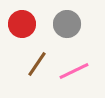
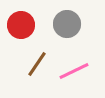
red circle: moved 1 px left, 1 px down
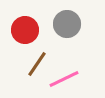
red circle: moved 4 px right, 5 px down
pink line: moved 10 px left, 8 px down
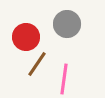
red circle: moved 1 px right, 7 px down
pink line: rotated 56 degrees counterclockwise
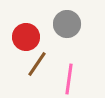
pink line: moved 5 px right
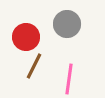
brown line: moved 3 px left, 2 px down; rotated 8 degrees counterclockwise
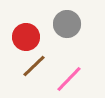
brown line: rotated 20 degrees clockwise
pink line: rotated 36 degrees clockwise
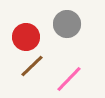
brown line: moved 2 px left
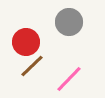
gray circle: moved 2 px right, 2 px up
red circle: moved 5 px down
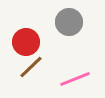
brown line: moved 1 px left, 1 px down
pink line: moved 6 px right; rotated 24 degrees clockwise
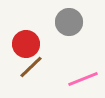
red circle: moved 2 px down
pink line: moved 8 px right
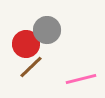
gray circle: moved 22 px left, 8 px down
pink line: moved 2 px left; rotated 8 degrees clockwise
